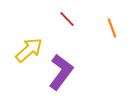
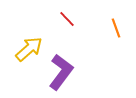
orange line: moved 4 px right
yellow arrow: moved 1 px up
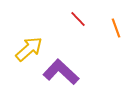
red line: moved 11 px right
purple L-shape: rotated 84 degrees counterclockwise
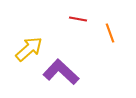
red line: rotated 36 degrees counterclockwise
orange line: moved 6 px left, 5 px down
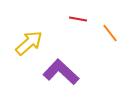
orange line: rotated 18 degrees counterclockwise
yellow arrow: moved 6 px up
